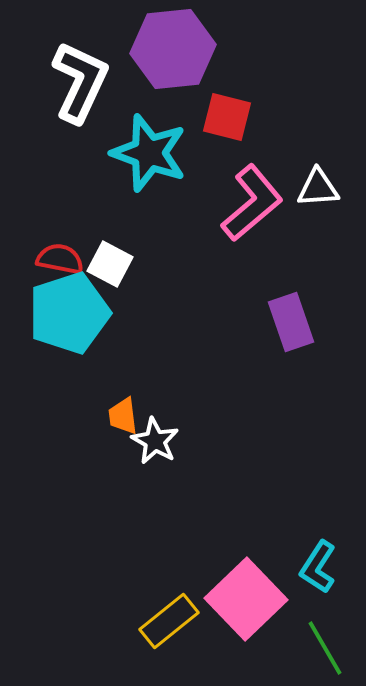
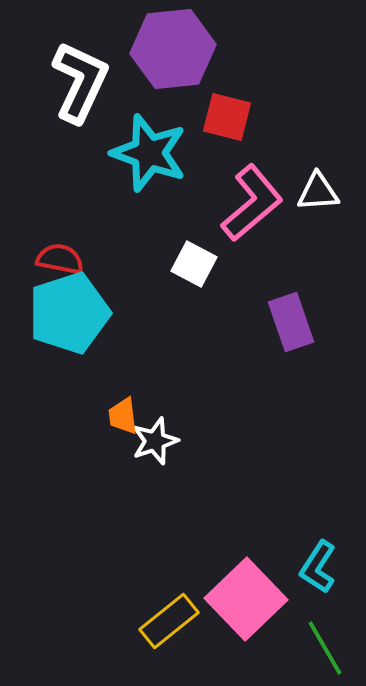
white triangle: moved 4 px down
white square: moved 84 px right
white star: rotated 24 degrees clockwise
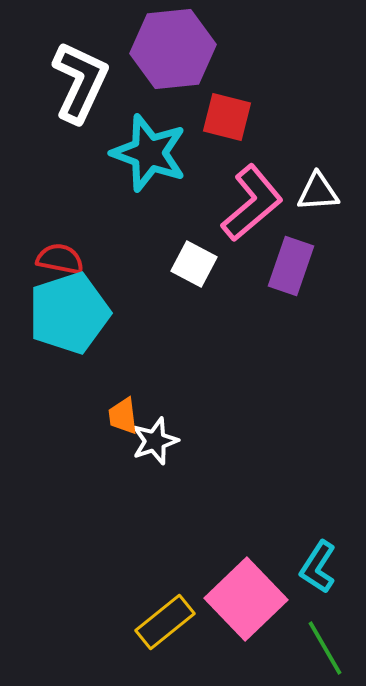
purple rectangle: moved 56 px up; rotated 38 degrees clockwise
yellow rectangle: moved 4 px left, 1 px down
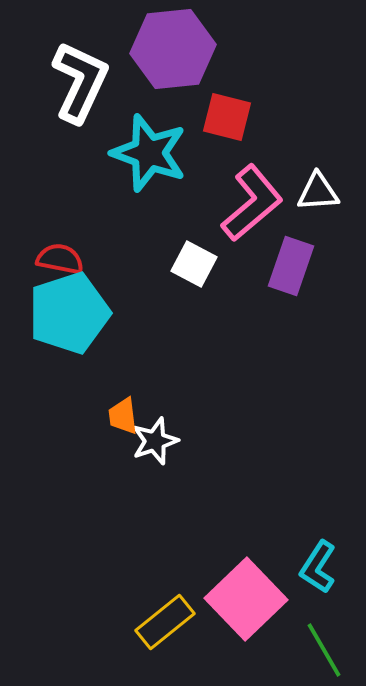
green line: moved 1 px left, 2 px down
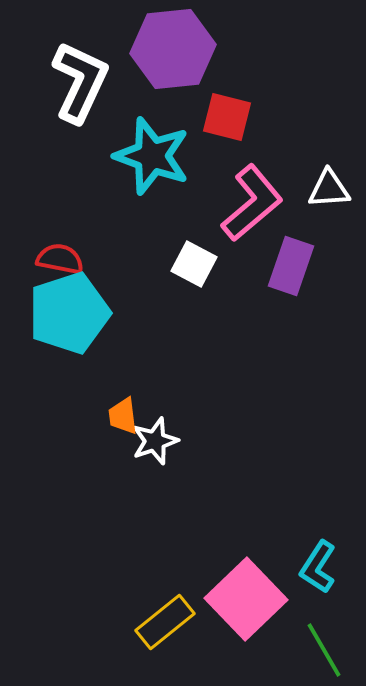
cyan star: moved 3 px right, 3 px down
white triangle: moved 11 px right, 3 px up
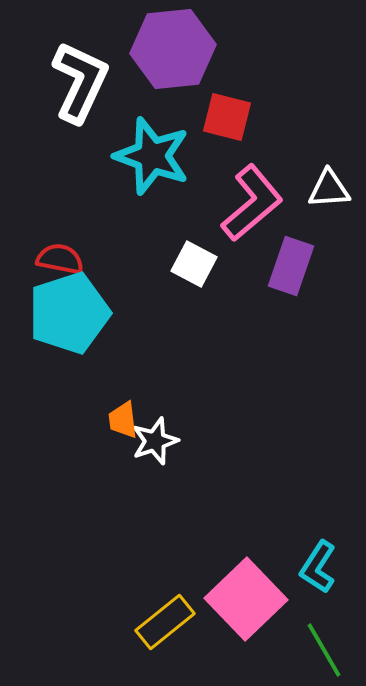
orange trapezoid: moved 4 px down
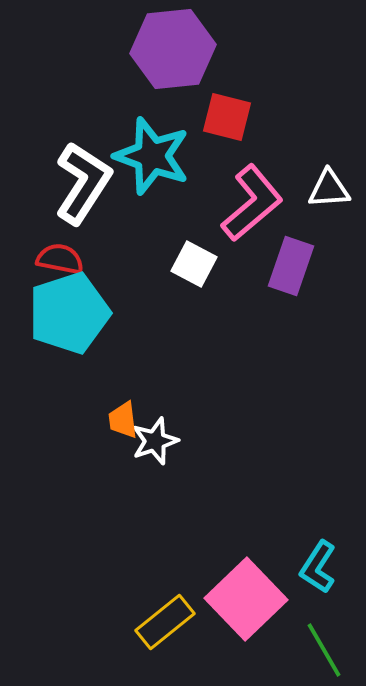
white L-shape: moved 3 px right, 101 px down; rotated 8 degrees clockwise
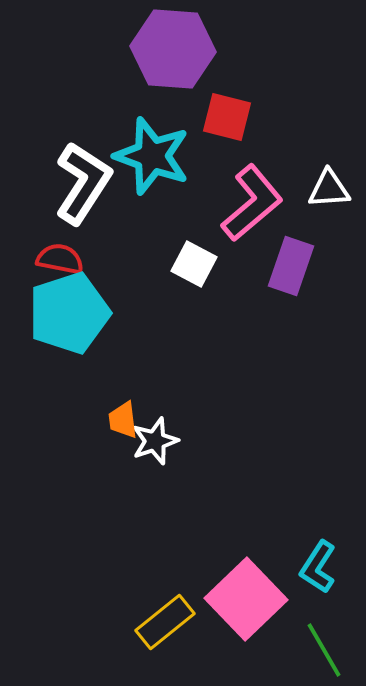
purple hexagon: rotated 10 degrees clockwise
